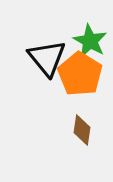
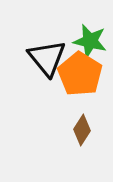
green star: rotated 16 degrees counterclockwise
brown diamond: rotated 24 degrees clockwise
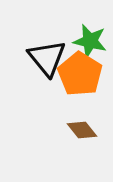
brown diamond: rotated 72 degrees counterclockwise
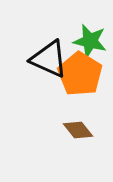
black triangle: moved 2 px right, 1 px down; rotated 27 degrees counterclockwise
brown diamond: moved 4 px left
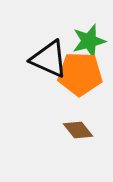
green star: moved 1 px left; rotated 28 degrees counterclockwise
orange pentagon: rotated 30 degrees counterclockwise
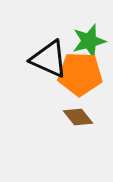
brown diamond: moved 13 px up
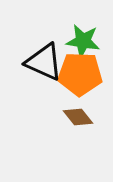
green star: moved 6 px left; rotated 24 degrees clockwise
black triangle: moved 5 px left, 3 px down
